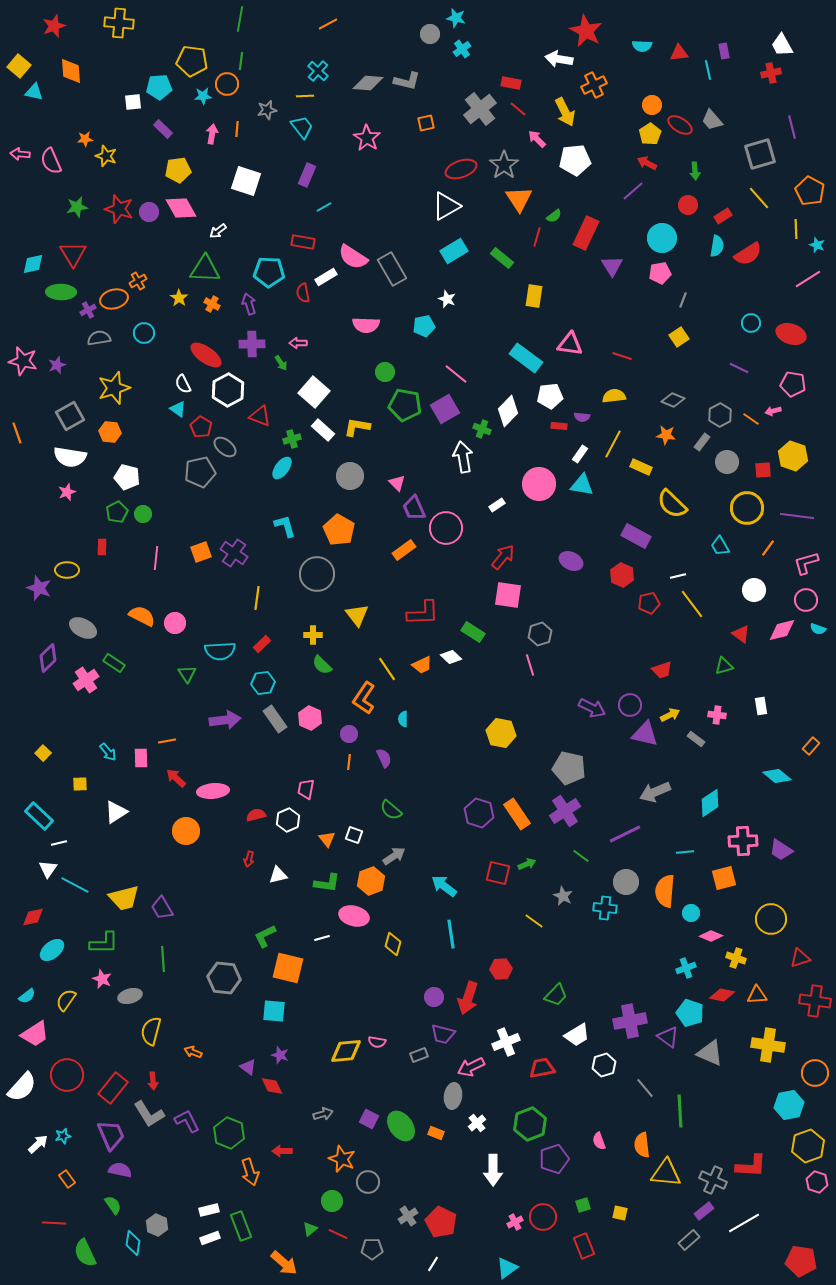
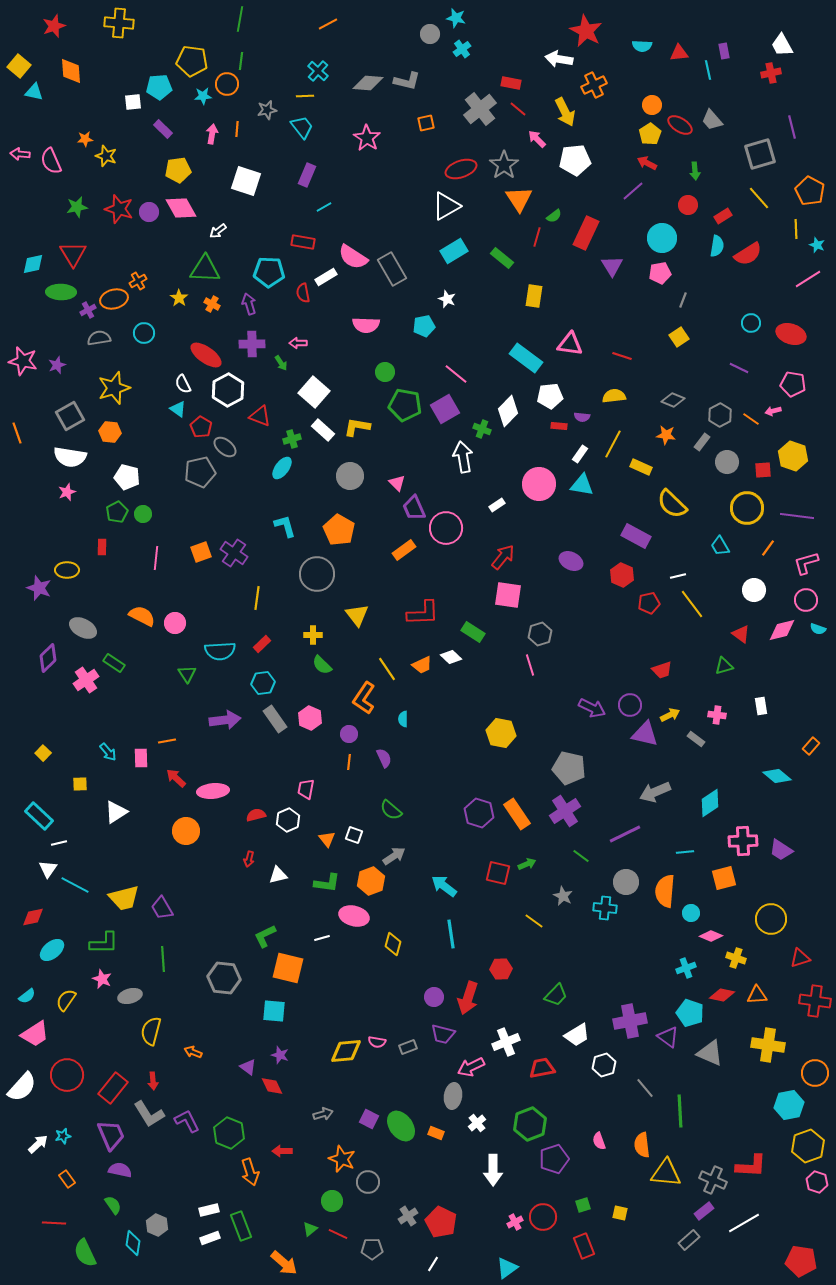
gray rectangle at (419, 1055): moved 11 px left, 8 px up
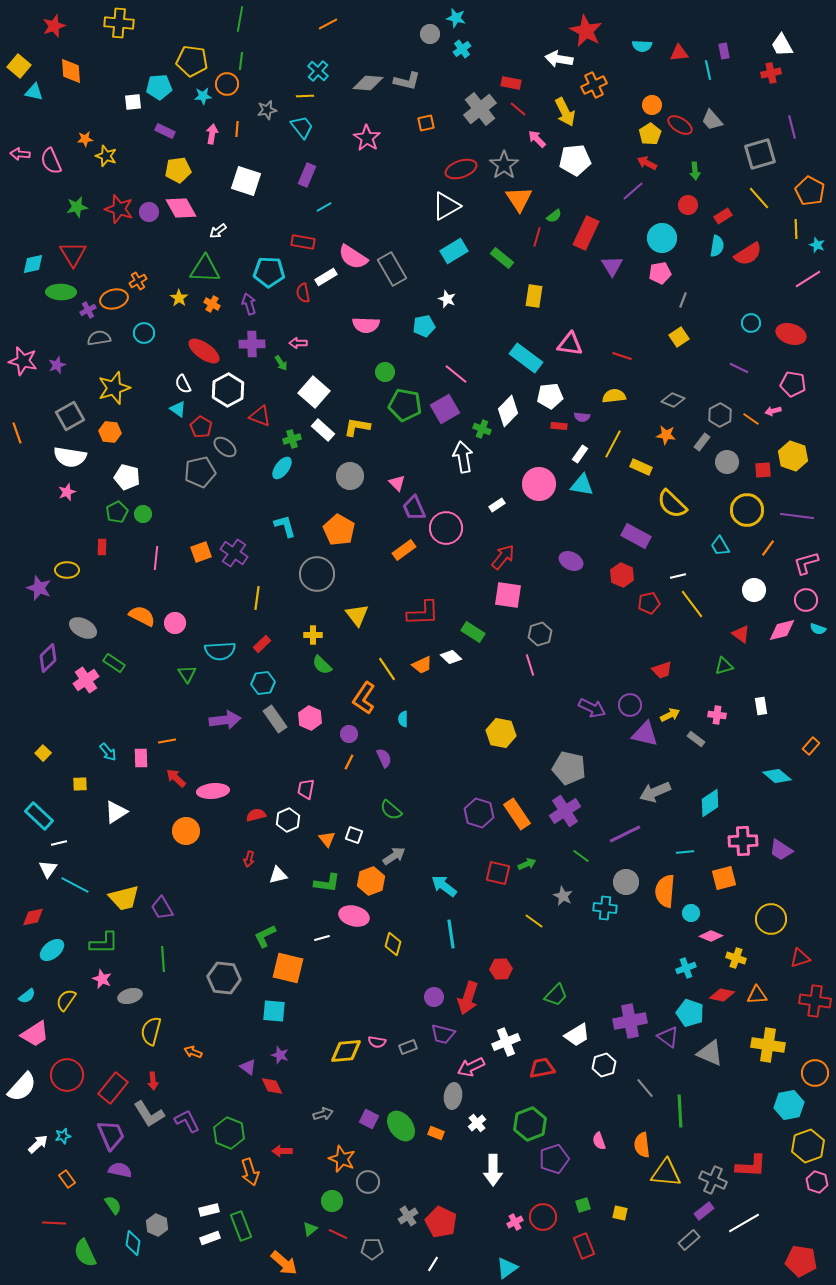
purple rectangle at (163, 129): moved 2 px right, 2 px down; rotated 18 degrees counterclockwise
red ellipse at (206, 355): moved 2 px left, 4 px up
yellow circle at (747, 508): moved 2 px down
orange line at (349, 762): rotated 21 degrees clockwise
